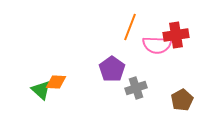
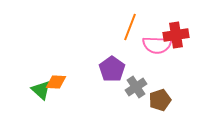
gray cross: moved 1 px up; rotated 15 degrees counterclockwise
brown pentagon: moved 22 px left; rotated 10 degrees clockwise
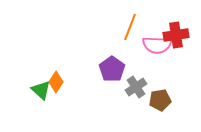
orange diamond: rotated 60 degrees counterclockwise
brown pentagon: rotated 10 degrees clockwise
